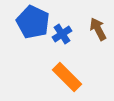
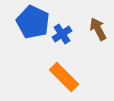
orange rectangle: moved 3 px left
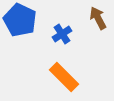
blue pentagon: moved 13 px left, 2 px up
brown arrow: moved 11 px up
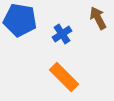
blue pentagon: rotated 16 degrees counterclockwise
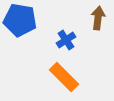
brown arrow: rotated 35 degrees clockwise
blue cross: moved 4 px right, 6 px down
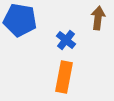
blue cross: rotated 18 degrees counterclockwise
orange rectangle: rotated 56 degrees clockwise
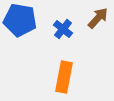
brown arrow: rotated 35 degrees clockwise
blue cross: moved 3 px left, 11 px up
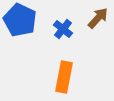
blue pentagon: rotated 16 degrees clockwise
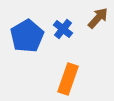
blue pentagon: moved 7 px right, 16 px down; rotated 16 degrees clockwise
orange rectangle: moved 4 px right, 2 px down; rotated 8 degrees clockwise
